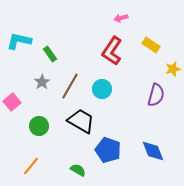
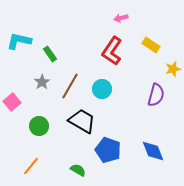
black trapezoid: moved 1 px right
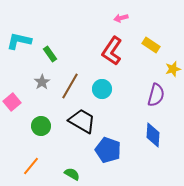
green circle: moved 2 px right
blue diamond: moved 16 px up; rotated 25 degrees clockwise
green semicircle: moved 6 px left, 4 px down
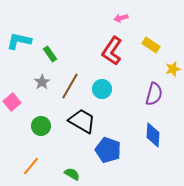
purple semicircle: moved 2 px left, 1 px up
